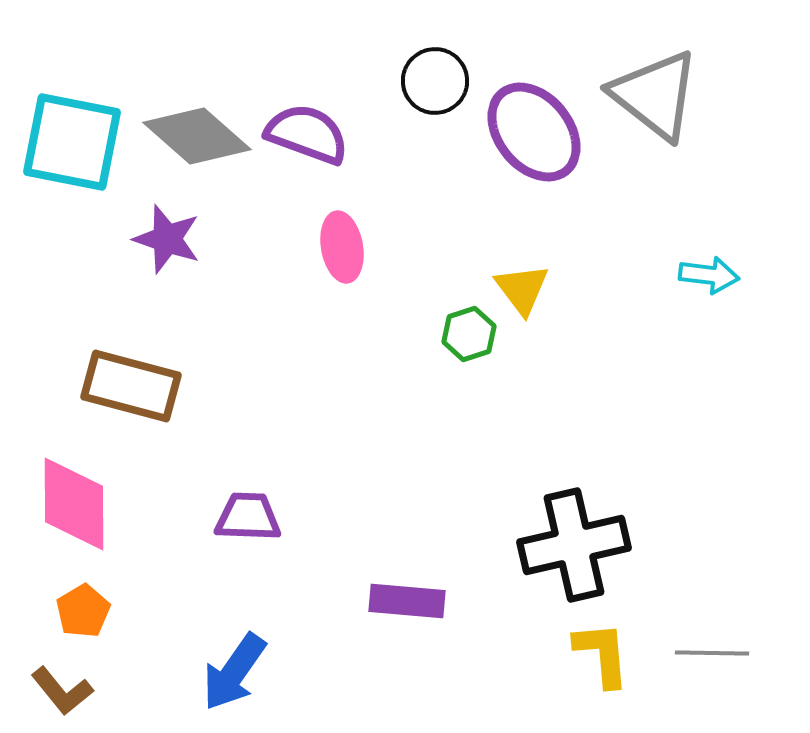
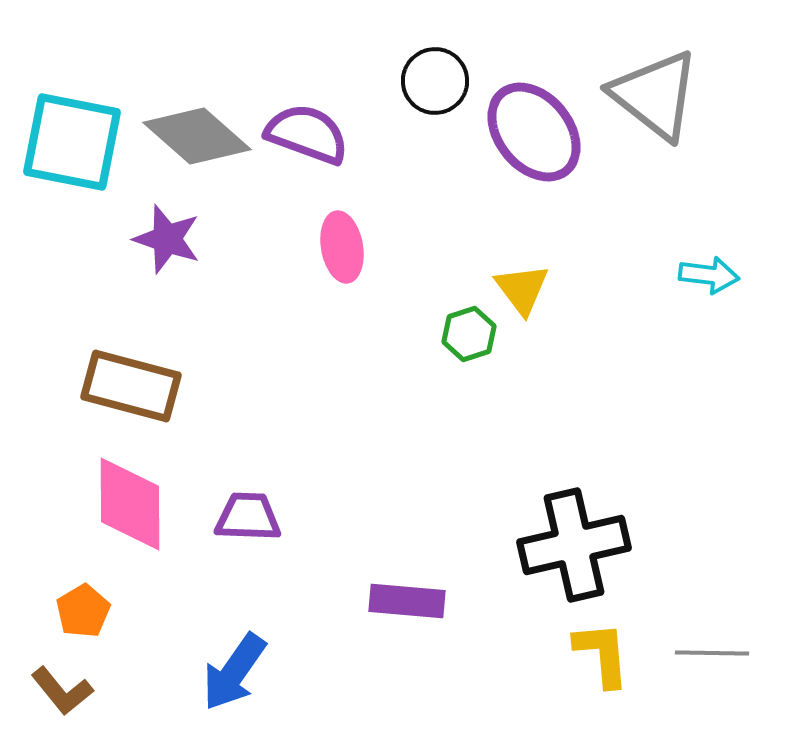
pink diamond: moved 56 px right
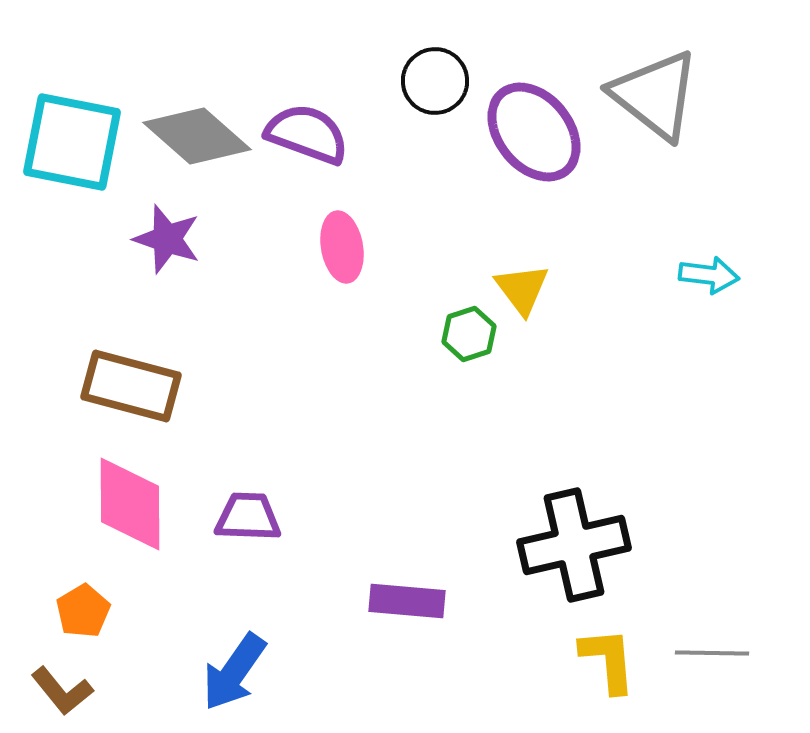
yellow L-shape: moved 6 px right, 6 px down
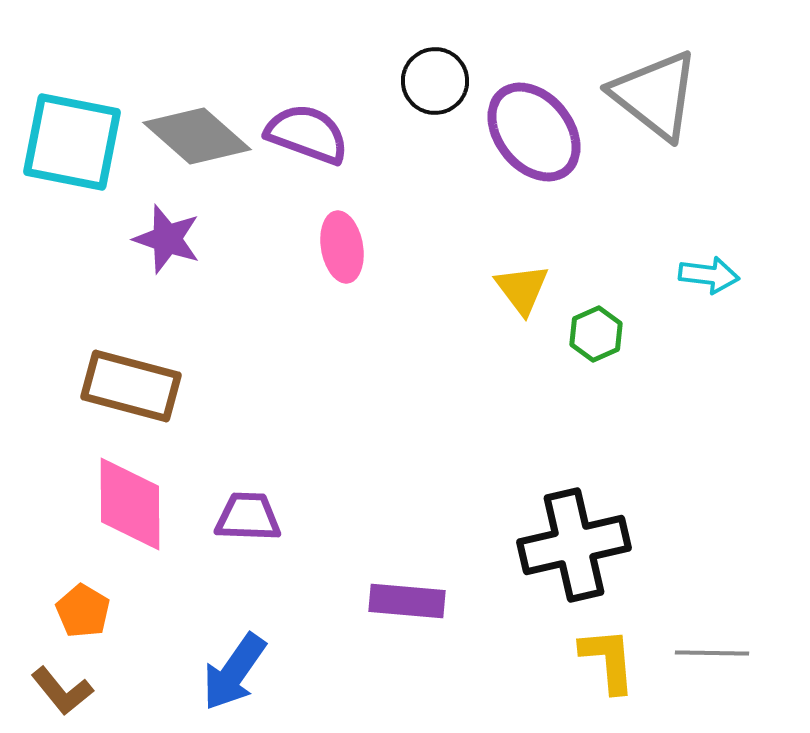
green hexagon: moved 127 px right; rotated 6 degrees counterclockwise
orange pentagon: rotated 10 degrees counterclockwise
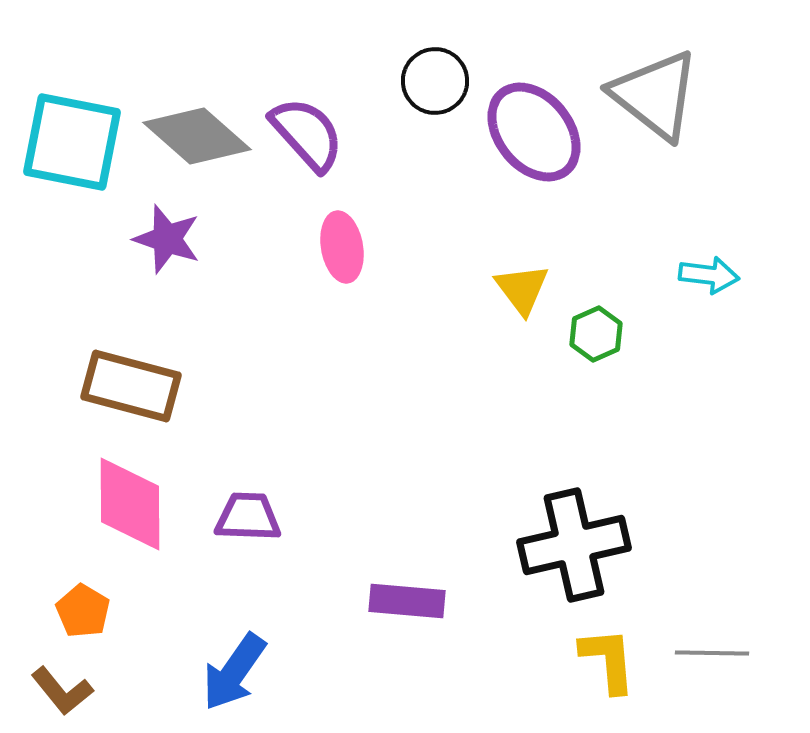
purple semicircle: rotated 28 degrees clockwise
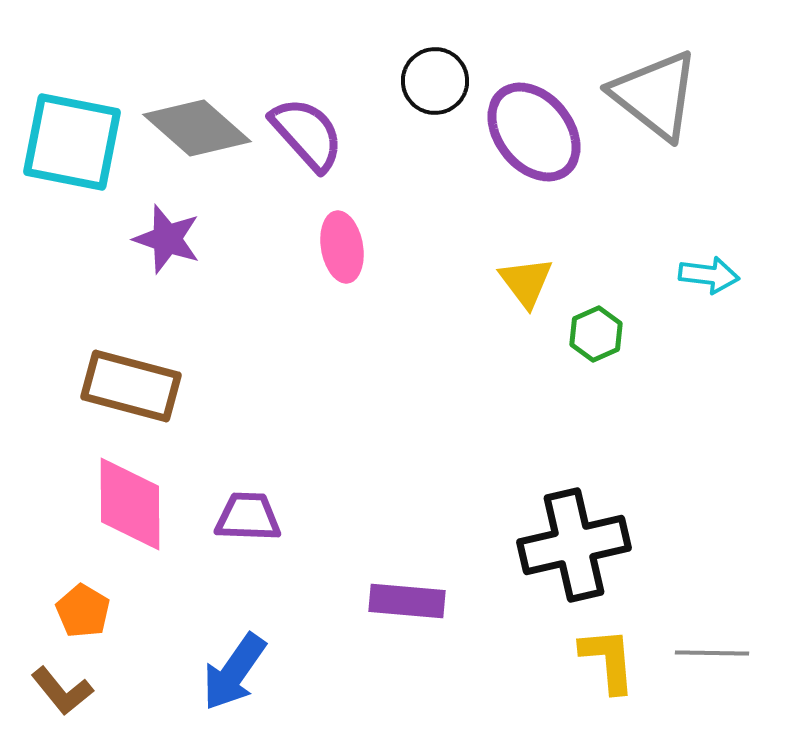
gray diamond: moved 8 px up
yellow triangle: moved 4 px right, 7 px up
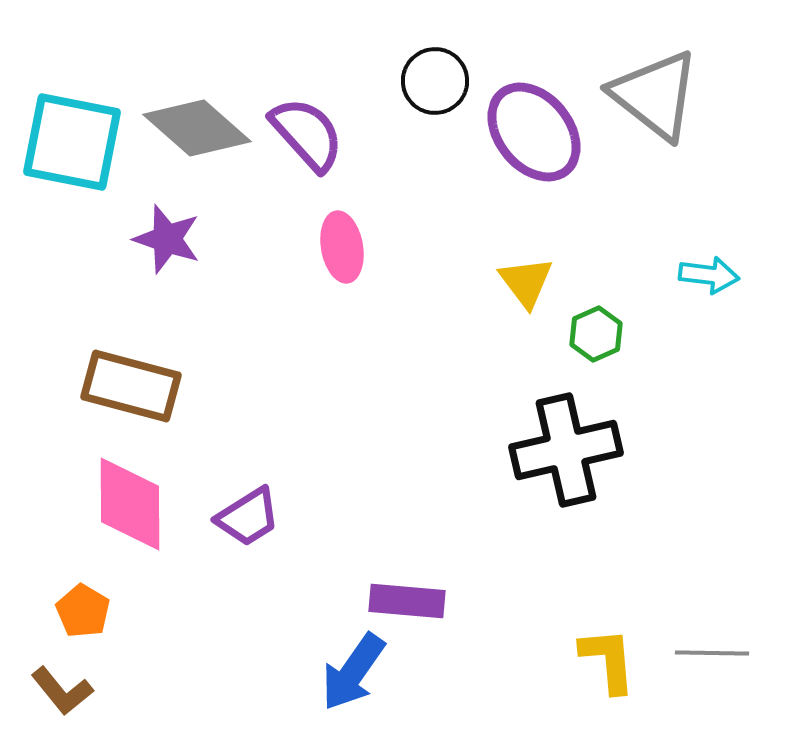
purple trapezoid: rotated 146 degrees clockwise
black cross: moved 8 px left, 95 px up
blue arrow: moved 119 px right
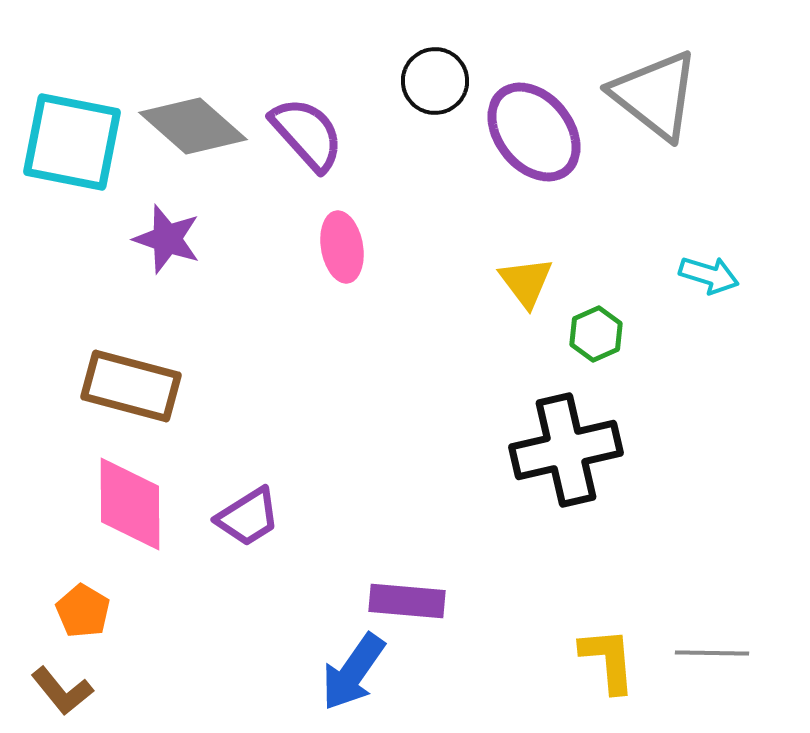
gray diamond: moved 4 px left, 2 px up
cyan arrow: rotated 10 degrees clockwise
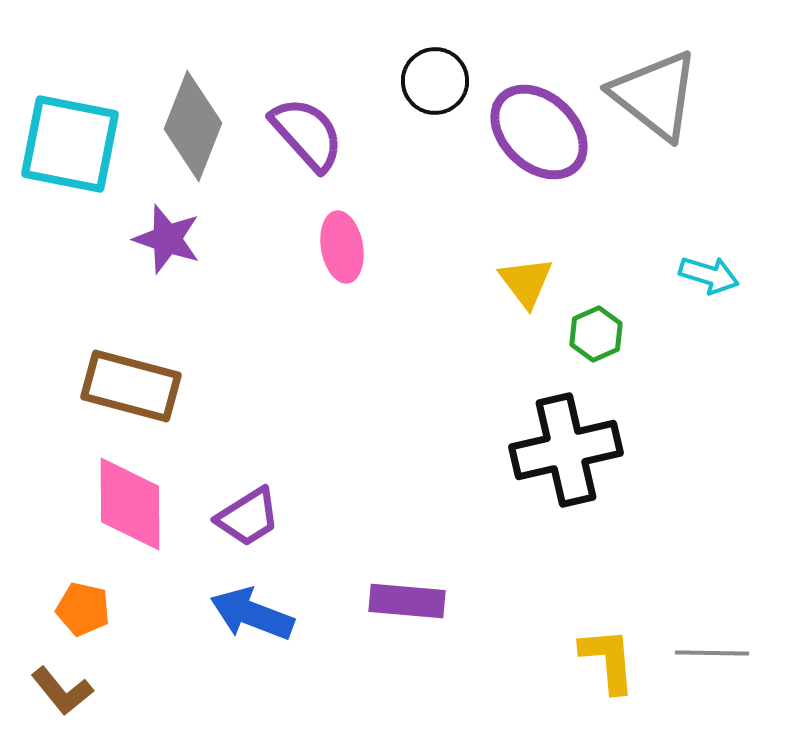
gray diamond: rotated 70 degrees clockwise
purple ellipse: moved 5 px right; rotated 8 degrees counterclockwise
cyan square: moved 2 px left, 2 px down
orange pentagon: moved 2 px up; rotated 18 degrees counterclockwise
blue arrow: moved 101 px left, 58 px up; rotated 76 degrees clockwise
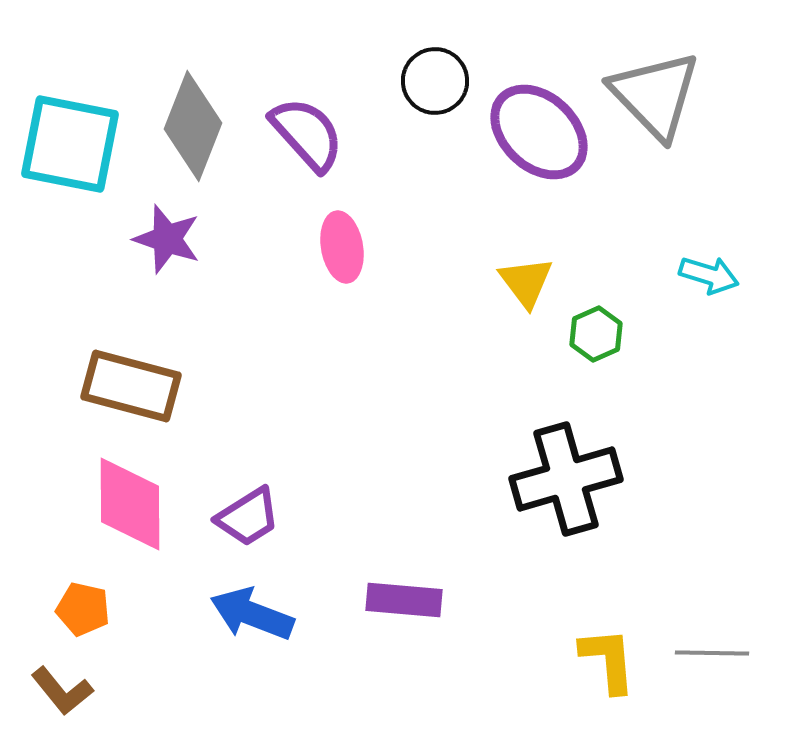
gray triangle: rotated 8 degrees clockwise
black cross: moved 29 px down; rotated 3 degrees counterclockwise
purple rectangle: moved 3 px left, 1 px up
